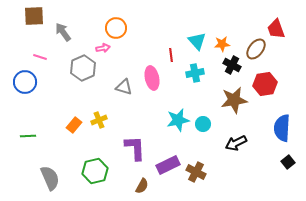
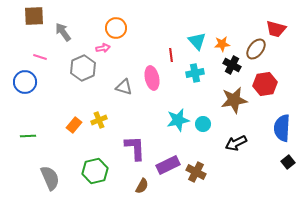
red trapezoid: rotated 55 degrees counterclockwise
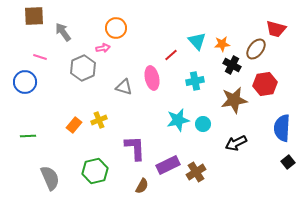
red line: rotated 56 degrees clockwise
cyan cross: moved 8 px down
brown cross: rotated 30 degrees clockwise
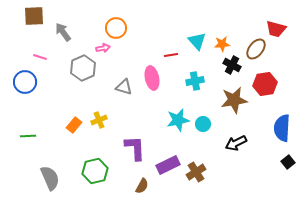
red line: rotated 32 degrees clockwise
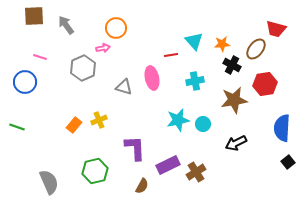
gray arrow: moved 3 px right, 7 px up
cyan triangle: moved 3 px left
green line: moved 11 px left, 9 px up; rotated 21 degrees clockwise
gray semicircle: moved 1 px left, 4 px down
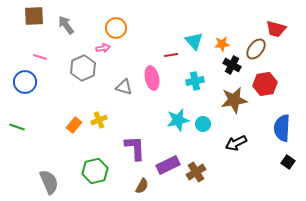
black square: rotated 16 degrees counterclockwise
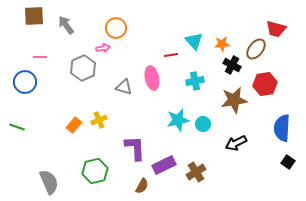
pink line: rotated 16 degrees counterclockwise
purple rectangle: moved 4 px left
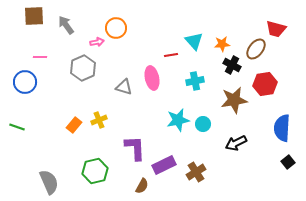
pink arrow: moved 6 px left, 6 px up
black square: rotated 16 degrees clockwise
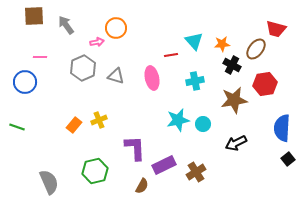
gray triangle: moved 8 px left, 11 px up
black square: moved 3 px up
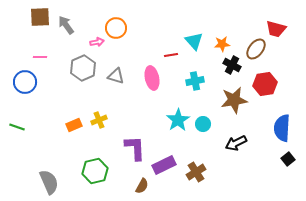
brown square: moved 6 px right, 1 px down
cyan star: rotated 20 degrees counterclockwise
orange rectangle: rotated 28 degrees clockwise
